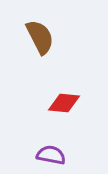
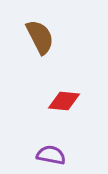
red diamond: moved 2 px up
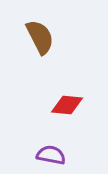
red diamond: moved 3 px right, 4 px down
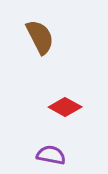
red diamond: moved 2 px left, 2 px down; rotated 24 degrees clockwise
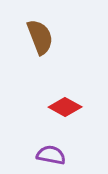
brown semicircle: rotated 6 degrees clockwise
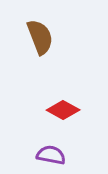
red diamond: moved 2 px left, 3 px down
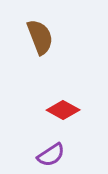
purple semicircle: rotated 136 degrees clockwise
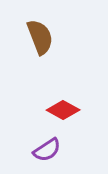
purple semicircle: moved 4 px left, 5 px up
